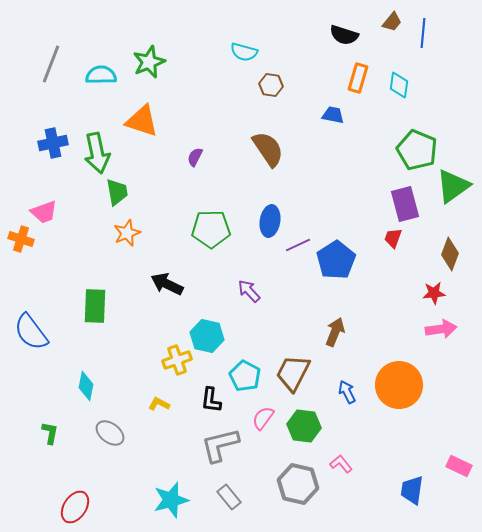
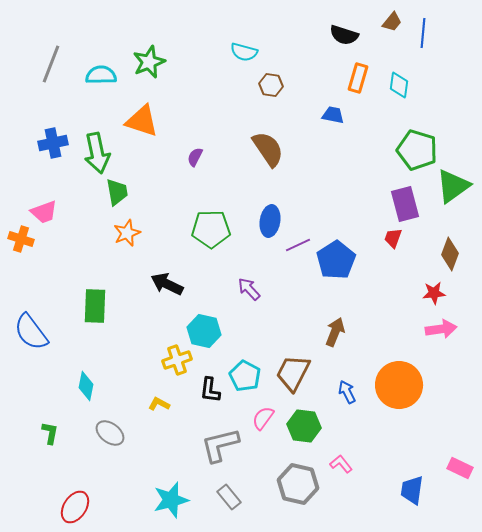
green pentagon at (417, 150): rotated 6 degrees counterclockwise
purple arrow at (249, 291): moved 2 px up
cyan hexagon at (207, 336): moved 3 px left, 5 px up
black L-shape at (211, 400): moved 1 px left, 10 px up
pink rectangle at (459, 466): moved 1 px right, 2 px down
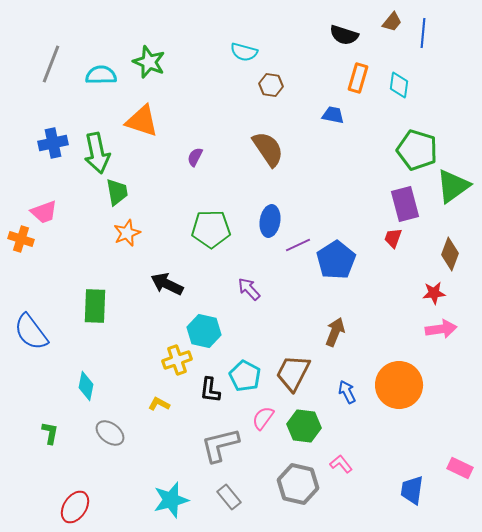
green star at (149, 62): rotated 28 degrees counterclockwise
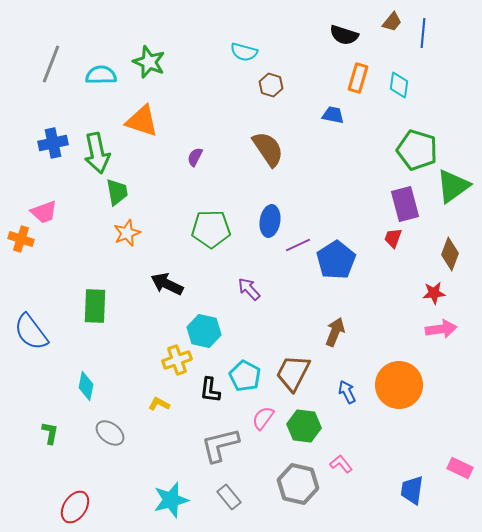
brown hexagon at (271, 85): rotated 10 degrees clockwise
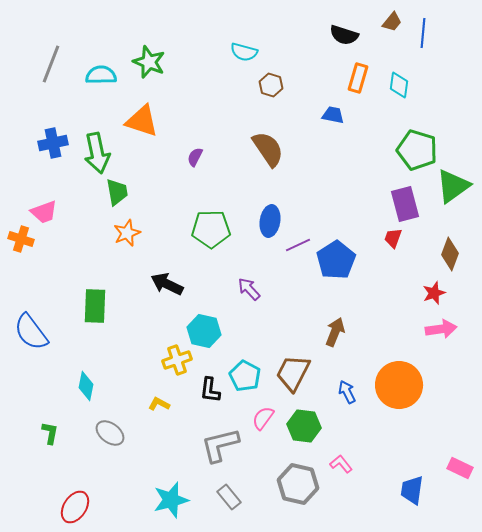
red star at (434, 293): rotated 15 degrees counterclockwise
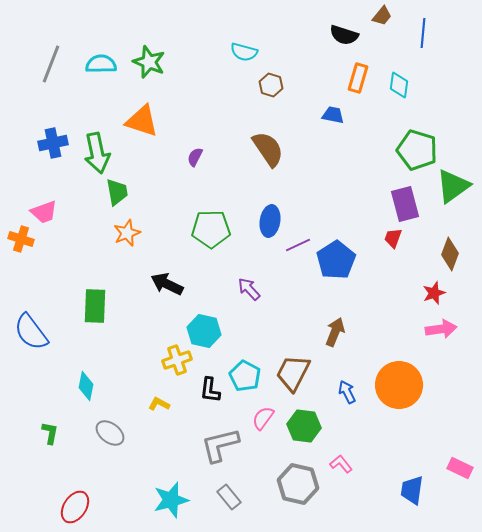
brown trapezoid at (392, 22): moved 10 px left, 6 px up
cyan semicircle at (101, 75): moved 11 px up
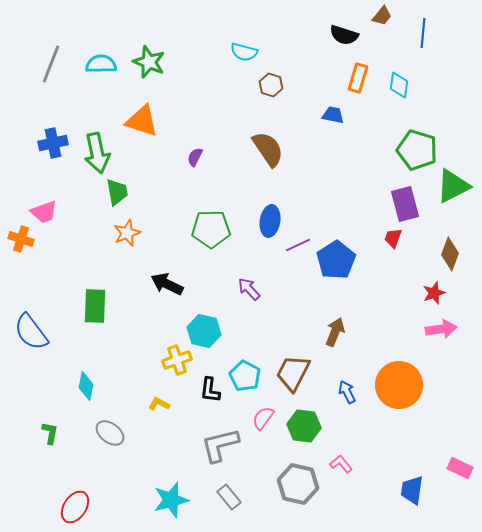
green triangle at (453, 186): rotated 9 degrees clockwise
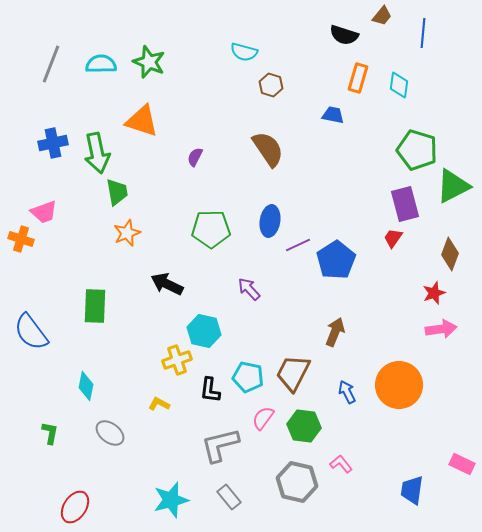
red trapezoid at (393, 238): rotated 15 degrees clockwise
cyan pentagon at (245, 376): moved 3 px right, 1 px down; rotated 16 degrees counterclockwise
pink rectangle at (460, 468): moved 2 px right, 4 px up
gray hexagon at (298, 484): moved 1 px left, 2 px up
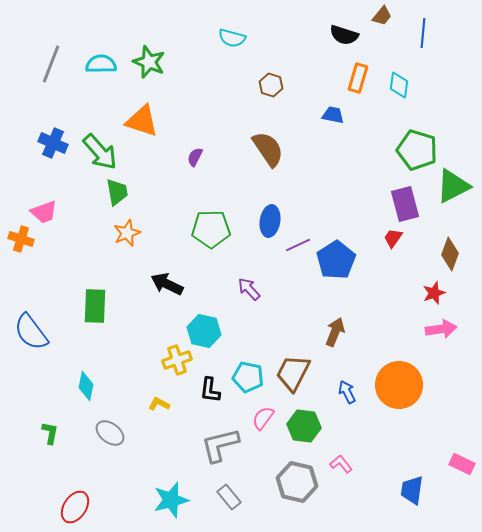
cyan semicircle at (244, 52): moved 12 px left, 14 px up
blue cross at (53, 143): rotated 36 degrees clockwise
green arrow at (97, 153): moved 3 px right, 1 px up; rotated 30 degrees counterclockwise
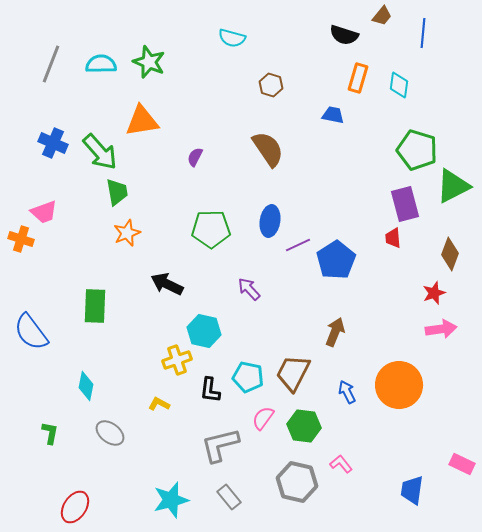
orange triangle at (142, 121): rotated 27 degrees counterclockwise
red trapezoid at (393, 238): rotated 40 degrees counterclockwise
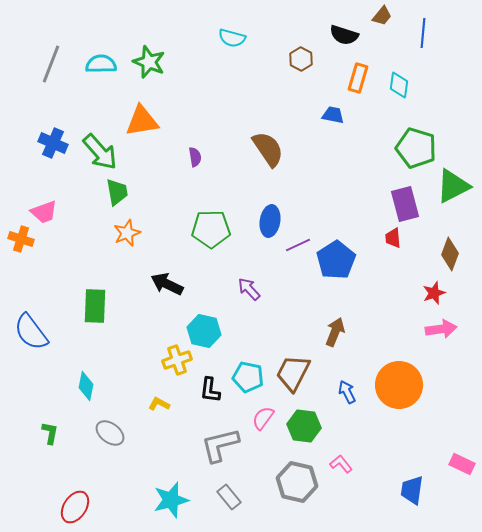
brown hexagon at (271, 85): moved 30 px right, 26 px up; rotated 10 degrees clockwise
green pentagon at (417, 150): moved 1 px left, 2 px up
purple semicircle at (195, 157): rotated 144 degrees clockwise
